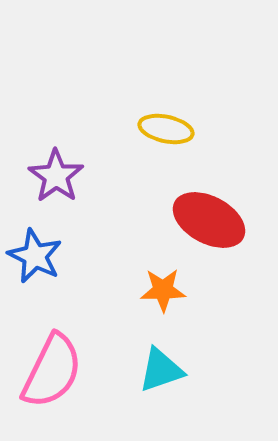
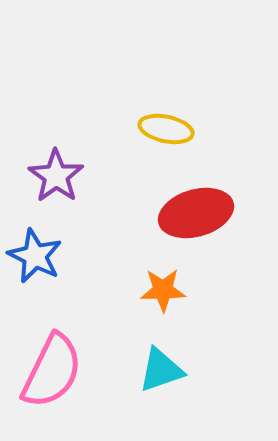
red ellipse: moved 13 px left, 7 px up; rotated 44 degrees counterclockwise
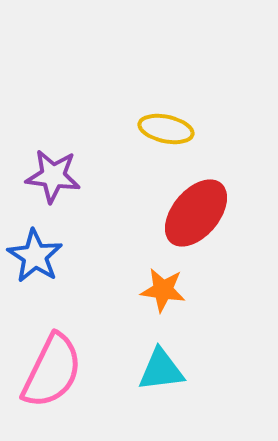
purple star: moved 3 px left; rotated 28 degrees counterclockwise
red ellipse: rotated 34 degrees counterclockwise
blue star: rotated 6 degrees clockwise
orange star: rotated 9 degrees clockwise
cyan triangle: rotated 12 degrees clockwise
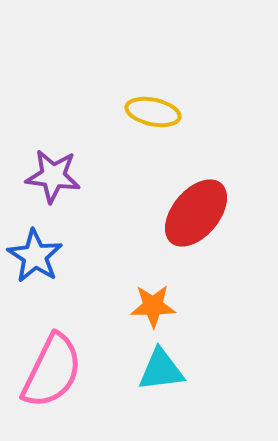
yellow ellipse: moved 13 px left, 17 px up
orange star: moved 10 px left, 16 px down; rotated 9 degrees counterclockwise
